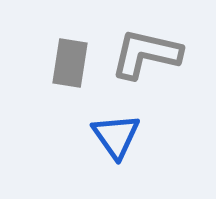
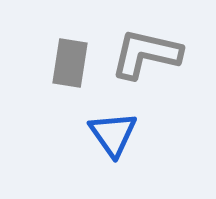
blue triangle: moved 3 px left, 2 px up
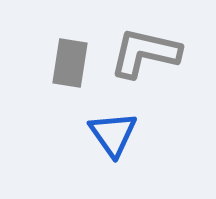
gray L-shape: moved 1 px left, 1 px up
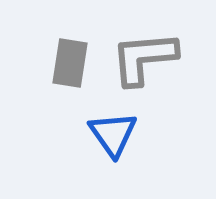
gray L-shape: moved 1 px left, 5 px down; rotated 18 degrees counterclockwise
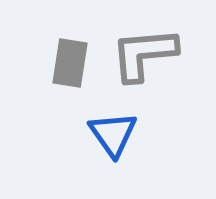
gray L-shape: moved 4 px up
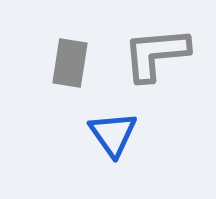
gray L-shape: moved 12 px right
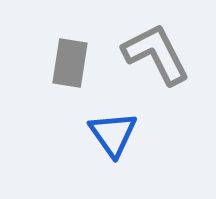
gray L-shape: rotated 68 degrees clockwise
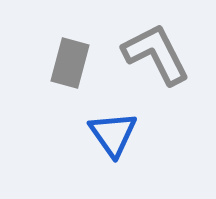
gray rectangle: rotated 6 degrees clockwise
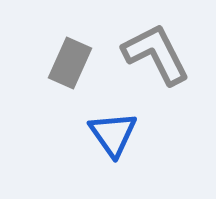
gray rectangle: rotated 9 degrees clockwise
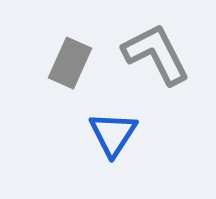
blue triangle: rotated 8 degrees clockwise
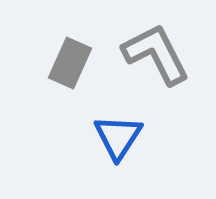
blue triangle: moved 5 px right, 3 px down
